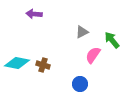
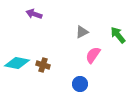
purple arrow: rotated 14 degrees clockwise
green arrow: moved 6 px right, 5 px up
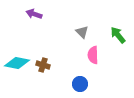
gray triangle: rotated 48 degrees counterclockwise
pink semicircle: rotated 36 degrees counterclockwise
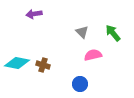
purple arrow: rotated 28 degrees counterclockwise
green arrow: moved 5 px left, 2 px up
pink semicircle: rotated 78 degrees clockwise
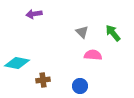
pink semicircle: rotated 18 degrees clockwise
brown cross: moved 15 px down; rotated 24 degrees counterclockwise
blue circle: moved 2 px down
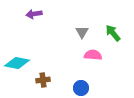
gray triangle: rotated 16 degrees clockwise
blue circle: moved 1 px right, 2 px down
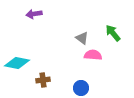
gray triangle: moved 6 px down; rotated 24 degrees counterclockwise
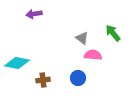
blue circle: moved 3 px left, 10 px up
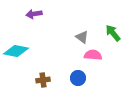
gray triangle: moved 1 px up
cyan diamond: moved 1 px left, 12 px up
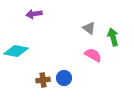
green arrow: moved 4 px down; rotated 24 degrees clockwise
gray triangle: moved 7 px right, 9 px up
pink semicircle: rotated 24 degrees clockwise
blue circle: moved 14 px left
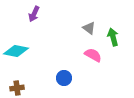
purple arrow: rotated 56 degrees counterclockwise
brown cross: moved 26 px left, 8 px down
